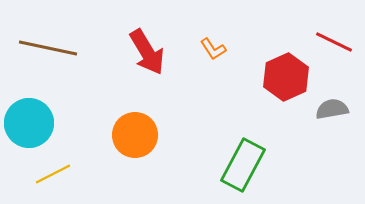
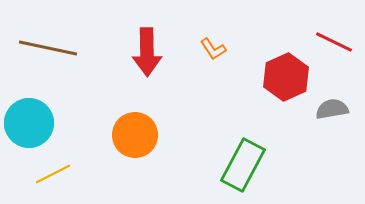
red arrow: rotated 30 degrees clockwise
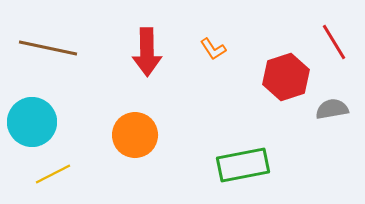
red line: rotated 33 degrees clockwise
red hexagon: rotated 6 degrees clockwise
cyan circle: moved 3 px right, 1 px up
green rectangle: rotated 51 degrees clockwise
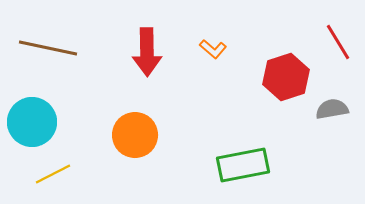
red line: moved 4 px right
orange L-shape: rotated 16 degrees counterclockwise
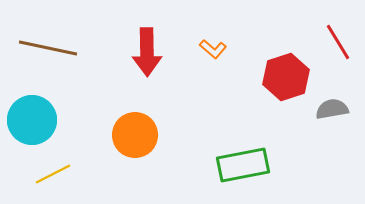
cyan circle: moved 2 px up
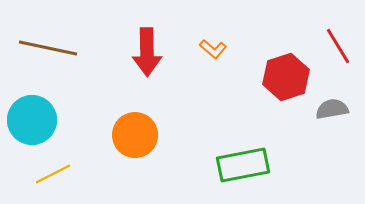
red line: moved 4 px down
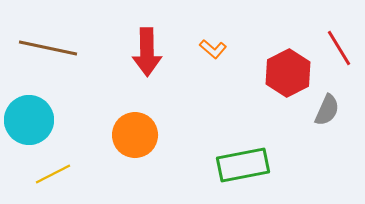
red line: moved 1 px right, 2 px down
red hexagon: moved 2 px right, 4 px up; rotated 9 degrees counterclockwise
gray semicircle: moved 5 px left, 1 px down; rotated 124 degrees clockwise
cyan circle: moved 3 px left
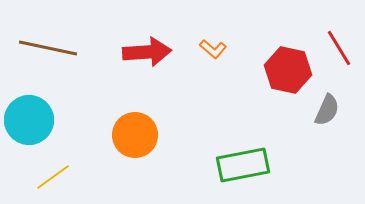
red arrow: rotated 93 degrees counterclockwise
red hexagon: moved 3 px up; rotated 21 degrees counterclockwise
yellow line: moved 3 px down; rotated 9 degrees counterclockwise
